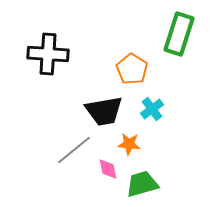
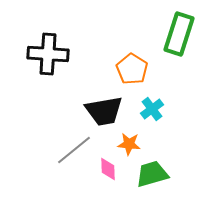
pink diamond: rotated 10 degrees clockwise
green trapezoid: moved 10 px right, 10 px up
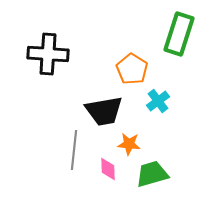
cyan cross: moved 6 px right, 8 px up
gray line: rotated 45 degrees counterclockwise
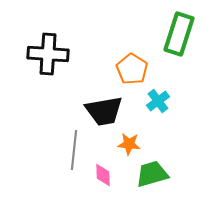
pink diamond: moved 5 px left, 6 px down
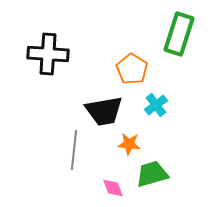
cyan cross: moved 2 px left, 4 px down
pink diamond: moved 10 px right, 13 px down; rotated 20 degrees counterclockwise
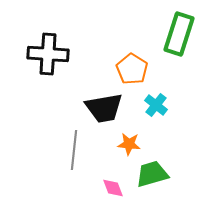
cyan cross: rotated 15 degrees counterclockwise
black trapezoid: moved 3 px up
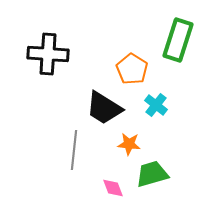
green rectangle: moved 1 px left, 6 px down
black trapezoid: rotated 42 degrees clockwise
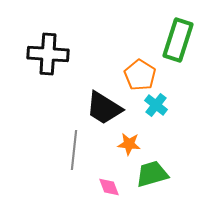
orange pentagon: moved 8 px right, 6 px down
pink diamond: moved 4 px left, 1 px up
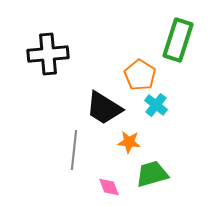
black cross: rotated 9 degrees counterclockwise
orange star: moved 2 px up
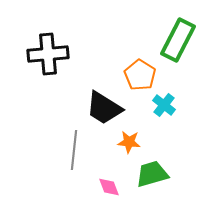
green rectangle: rotated 9 degrees clockwise
cyan cross: moved 8 px right
